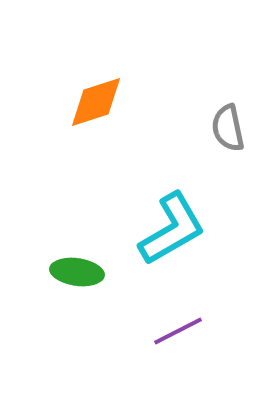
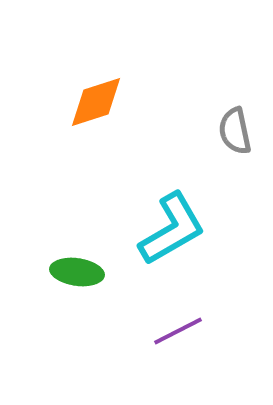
gray semicircle: moved 7 px right, 3 px down
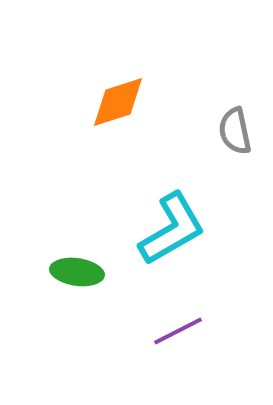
orange diamond: moved 22 px right
